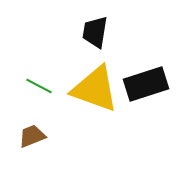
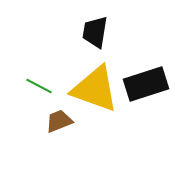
brown trapezoid: moved 27 px right, 15 px up
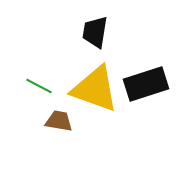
brown trapezoid: rotated 32 degrees clockwise
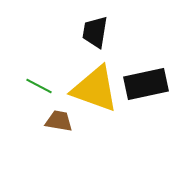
black rectangle: rotated 6 degrees clockwise
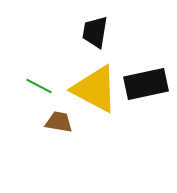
yellow triangle: rotated 8 degrees clockwise
brown trapezoid: moved 1 px down
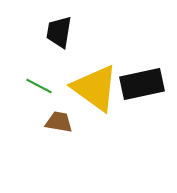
black trapezoid: moved 36 px left
black rectangle: moved 4 px left
yellow triangle: moved 1 px up; rotated 8 degrees clockwise
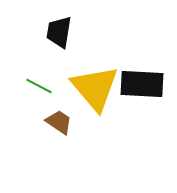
black rectangle: rotated 15 degrees clockwise
yellow triangle: rotated 14 degrees clockwise
brown trapezoid: rotated 24 degrees clockwise
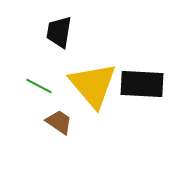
yellow triangle: moved 2 px left, 3 px up
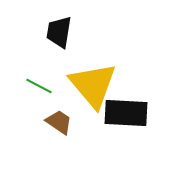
black rectangle: moved 16 px left, 29 px down
